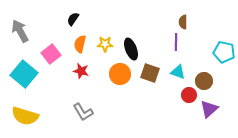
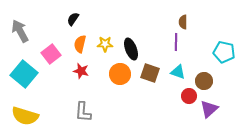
red circle: moved 1 px down
gray L-shape: rotated 35 degrees clockwise
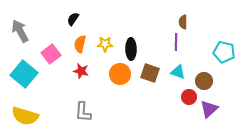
black ellipse: rotated 20 degrees clockwise
red circle: moved 1 px down
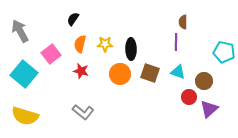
gray L-shape: rotated 55 degrees counterclockwise
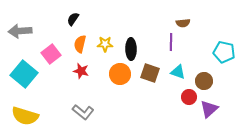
brown semicircle: moved 1 px down; rotated 96 degrees counterclockwise
gray arrow: rotated 65 degrees counterclockwise
purple line: moved 5 px left
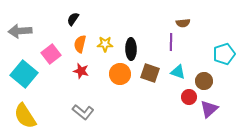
cyan pentagon: moved 2 px down; rotated 30 degrees counterclockwise
yellow semicircle: rotated 40 degrees clockwise
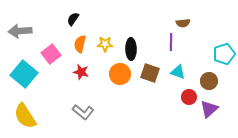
red star: moved 1 px down
brown circle: moved 5 px right
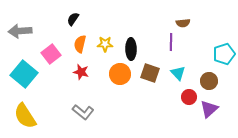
cyan triangle: moved 1 px down; rotated 28 degrees clockwise
